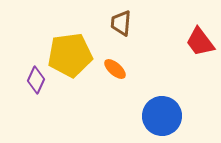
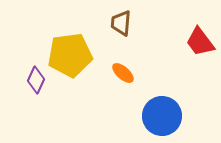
orange ellipse: moved 8 px right, 4 px down
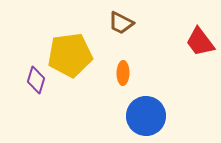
brown trapezoid: rotated 68 degrees counterclockwise
orange ellipse: rotated 50 degrees clockwise
purple diamond: rotated 8 degrees counterclockwise
blue circle: moved 16 px left
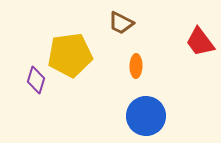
orange ellipse: moved 13 px right, 7 px up
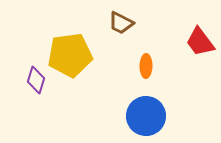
orange ellipse: moved 10 px right
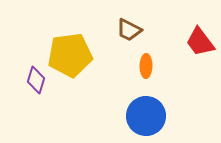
brown trapezoid: moved 8 px right, 7 px down
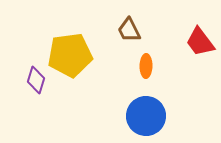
brown trapezoid: rotated 36 degrees clockwise
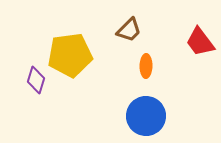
brown trapezoid: rotated 108 degrees counterclockwise
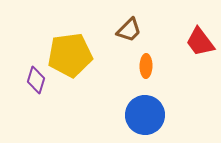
blue circle: moved 1 px left, 1 px up
